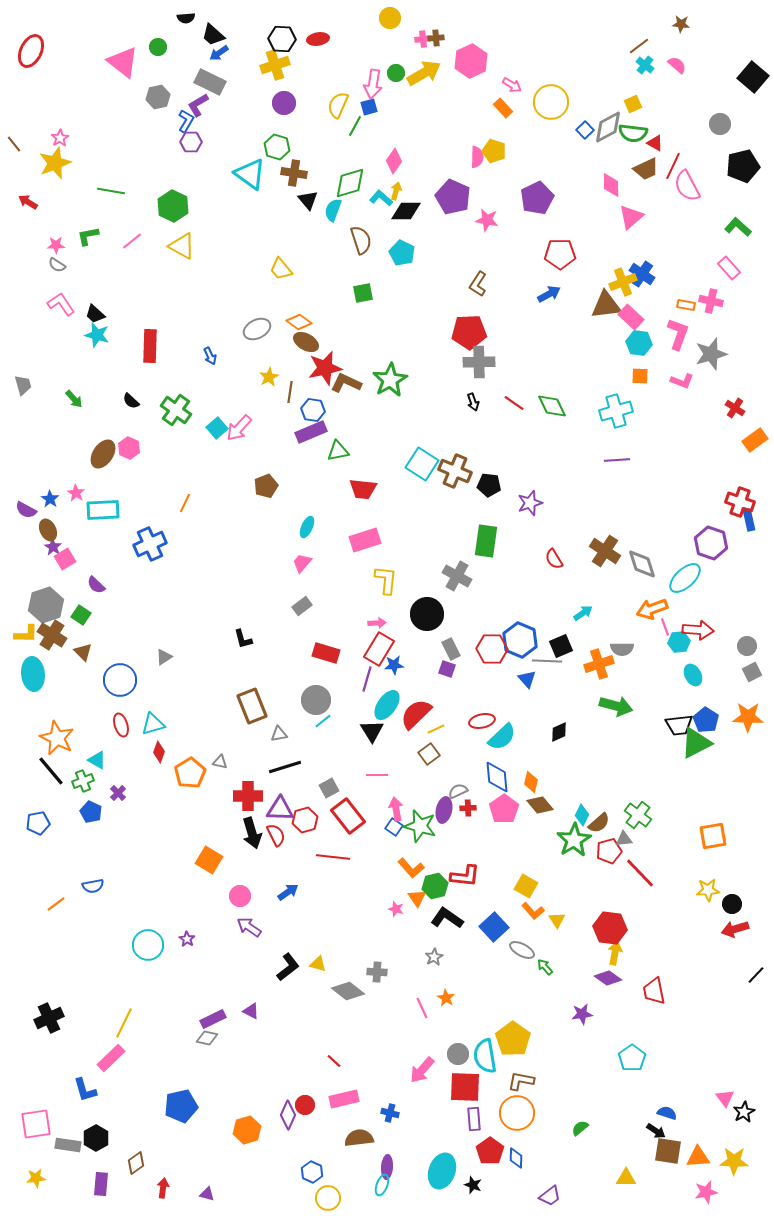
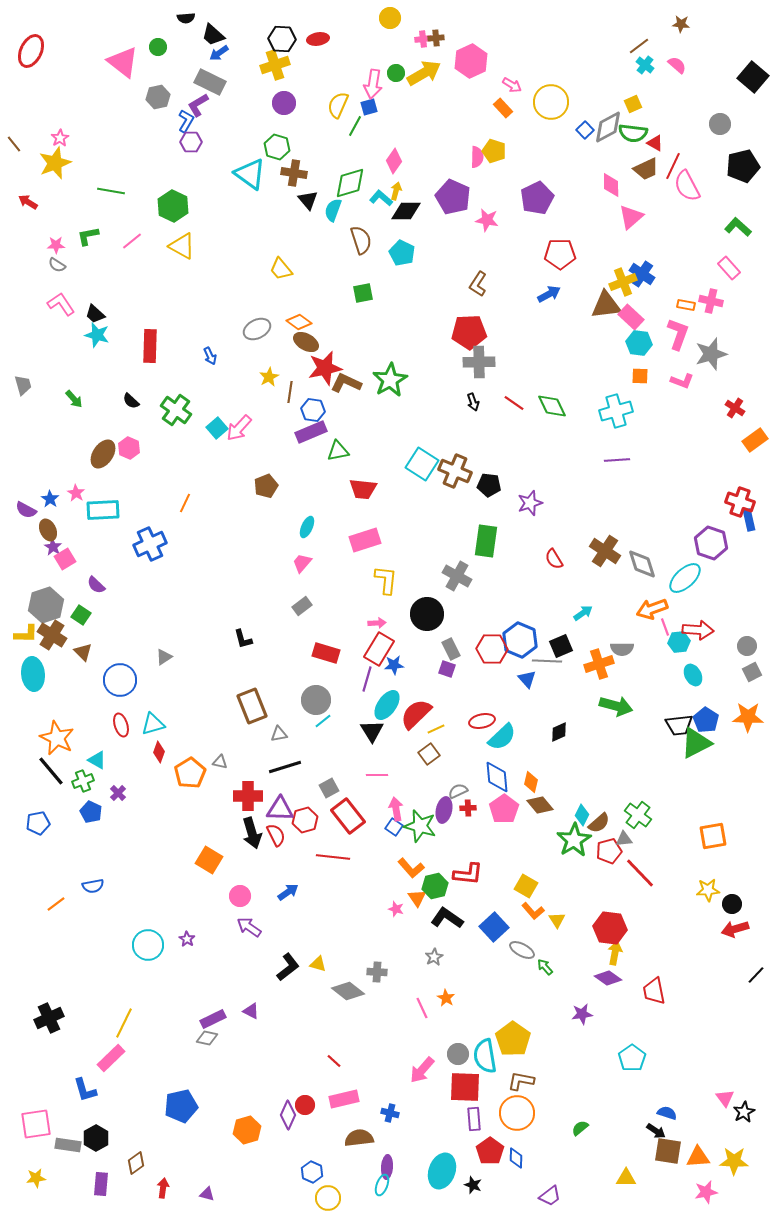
red L-shape at (465, 876): moved 3 px right, 2 px up
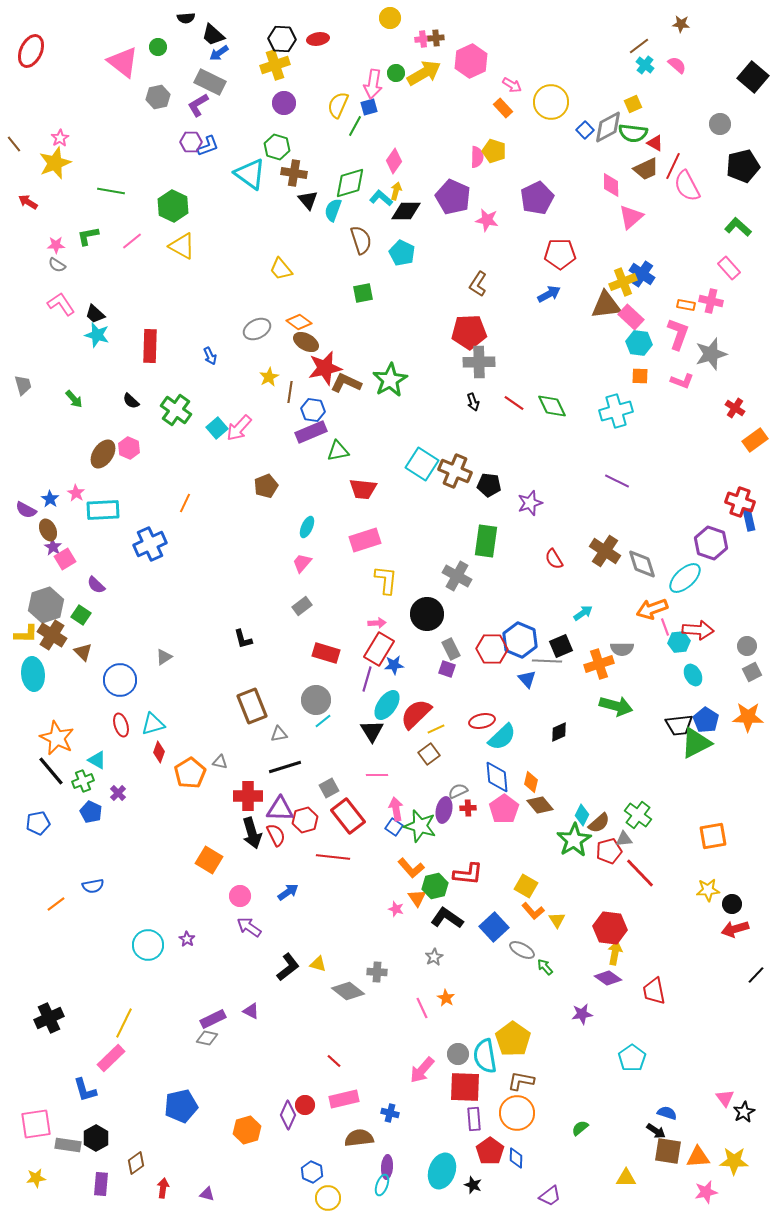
blue L-shape at (186, 121): moved 22 px right, 25 px down; rotated 40 degrees clockwise
purple line at (617, 460): moved 21 px down; rotated 30 degrees clockwise
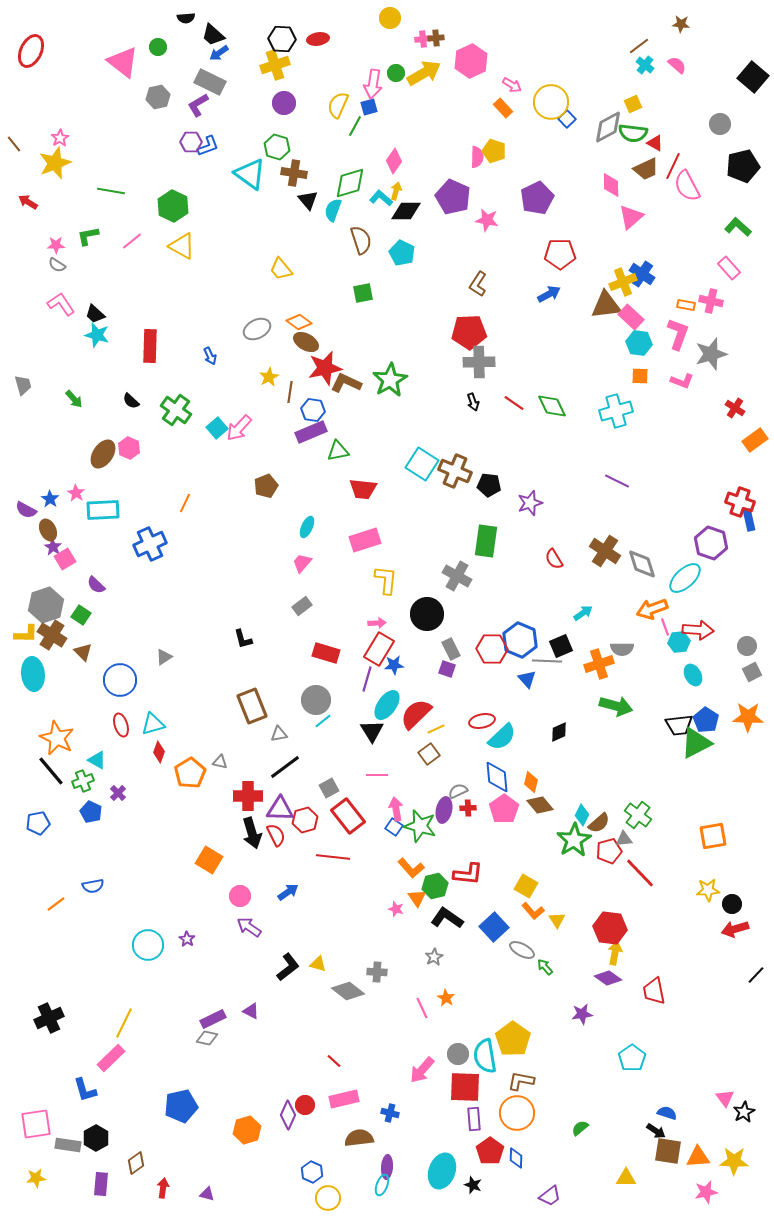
blue square at (585, 130): moved 18 px left, 11 px up
black line at (285, 767): rotated 20 degrees counterclockwise
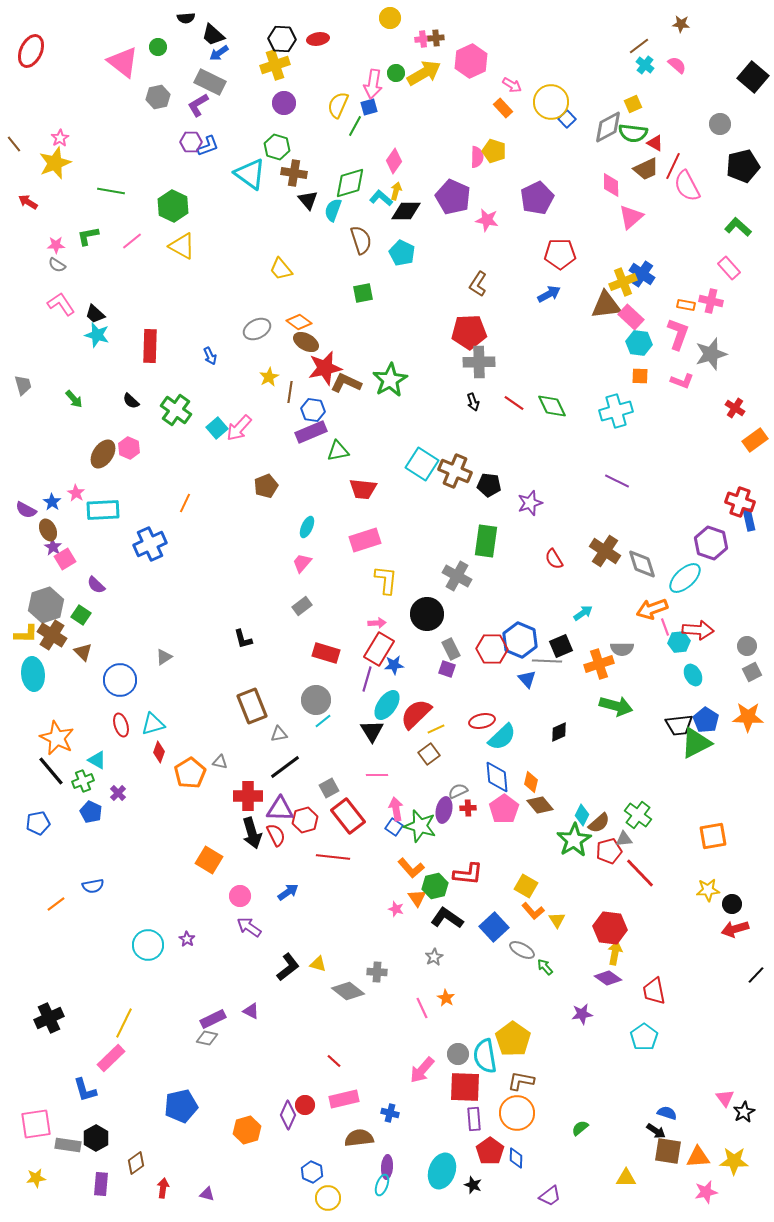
blue star at (50, 499): moved 2 px right, 3 px down
cyan pentagon at (632, 1058): moved 12 px right, 21 px up
